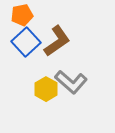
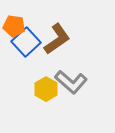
orange pentagon: moved 8 px left, 11 px down; rotated 20 degrees clockwise
brown L-shape: moved 2 px up
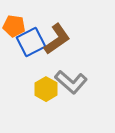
blue square: moved 5 px right; rotated 16 degrees clockwise
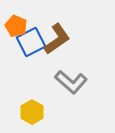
orange pentagon: moved 2 px right; rotated 15 degrees clockwise
yellow hexagon: moved 14 px left, 23 px down
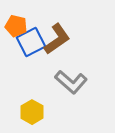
orange pentagon: rotated 10 degrees counterclockwise
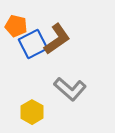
blue square: moved 2 px right, 2 px down
gray L-shape: moved 1 px left, 7 px down
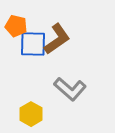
blue square: rotated 28 degrees clockwise
yellow hexagon: moved 1 px left, 2 px down
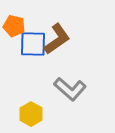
orange pentagon: moved 2 px left
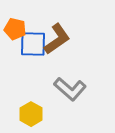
orange pentagon: moved 1 px right, 3 px down
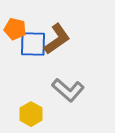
gray L-shape: moved 2 px left, 1 px down
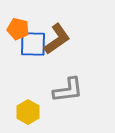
orange pentagon: moved 3 px right
gray L-shape: rotated 48 degrees counterclockwise
yellow hexagon: moved 3 px left, 2 px up
